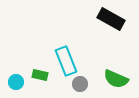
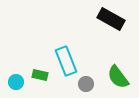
green semicircle: moved 2 px right, 2 px up; rotated 30 degrees clockwise
gray circle: moved 6 px right
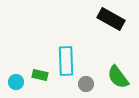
cyan rectangle: rotated 20 degrees clockwise
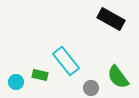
cyan rectangle: rotated 36 degrees counterclockwise
gray circle: moved 5 px right, 4 px down
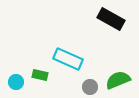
cyan rectangle: moved 2 px right, 2 px up; rotated 28 degrees counterclockwise
green semicircle: moved 3 px down; rotated 105 degrees clockwise
gray circle: moved 1 px left, 1 px up
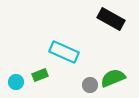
cyan rectangle: moved 4 px left, 7 px up
green rectangle: rotated 35 degrees counterclockwise
green semicircle: moved 5 px left, 2 px up
gray circle: moved 2 px up
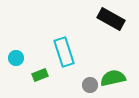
cyan rectangle: rotated 48 degrees clockwise
green semicircle: rotated 10 degrees clockwise
cyan circle: moved 24 px up
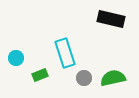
black rectangle: rotated 16 degrees counterclockwise
cyan rectangle: moved 1 px right, 1 px down
gray circle: moved 6 px left, 7 px up
